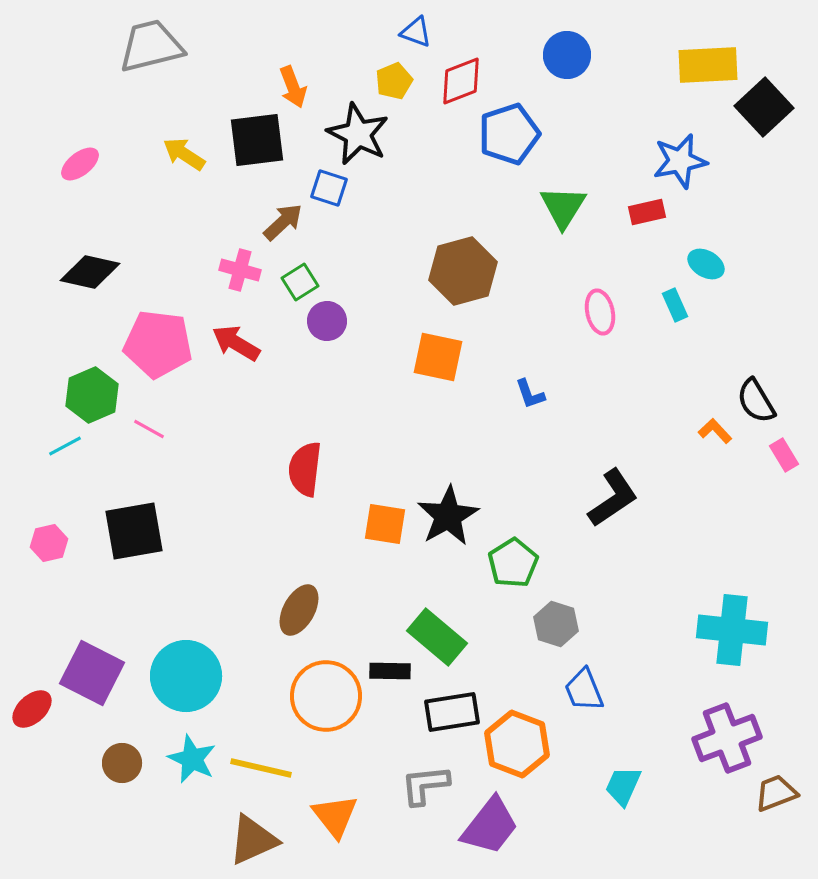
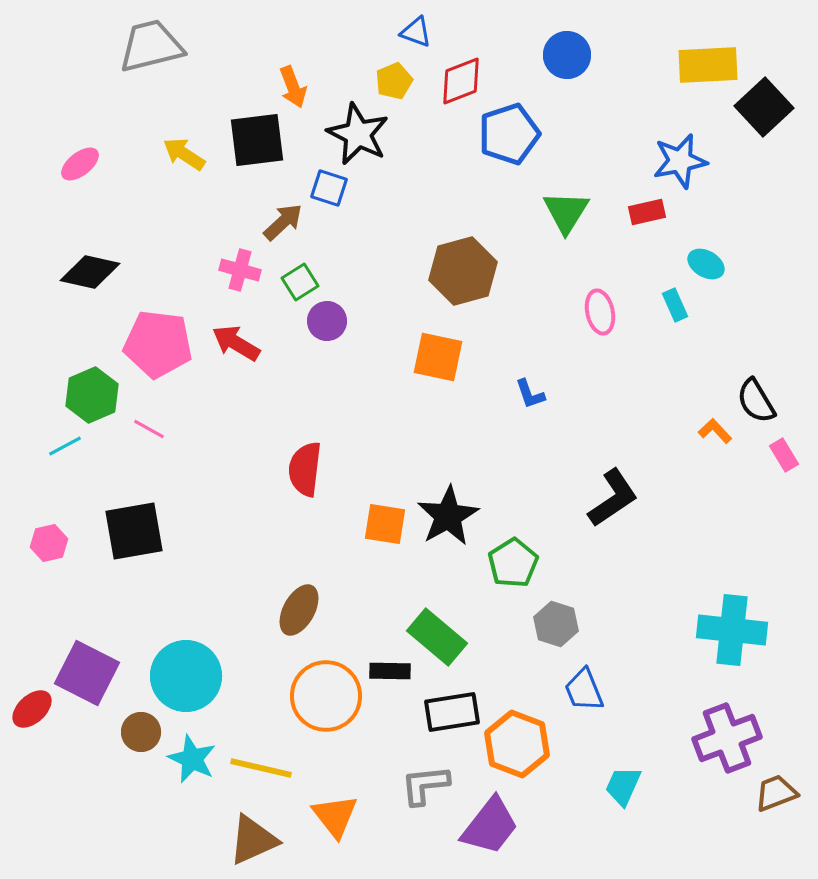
green triangle at (563, 207): moved 3 px right, 5 px down
purple square at (92, 673): moved 5 px left
brown circle at (122, 763): moved 19 px right, 31 px up
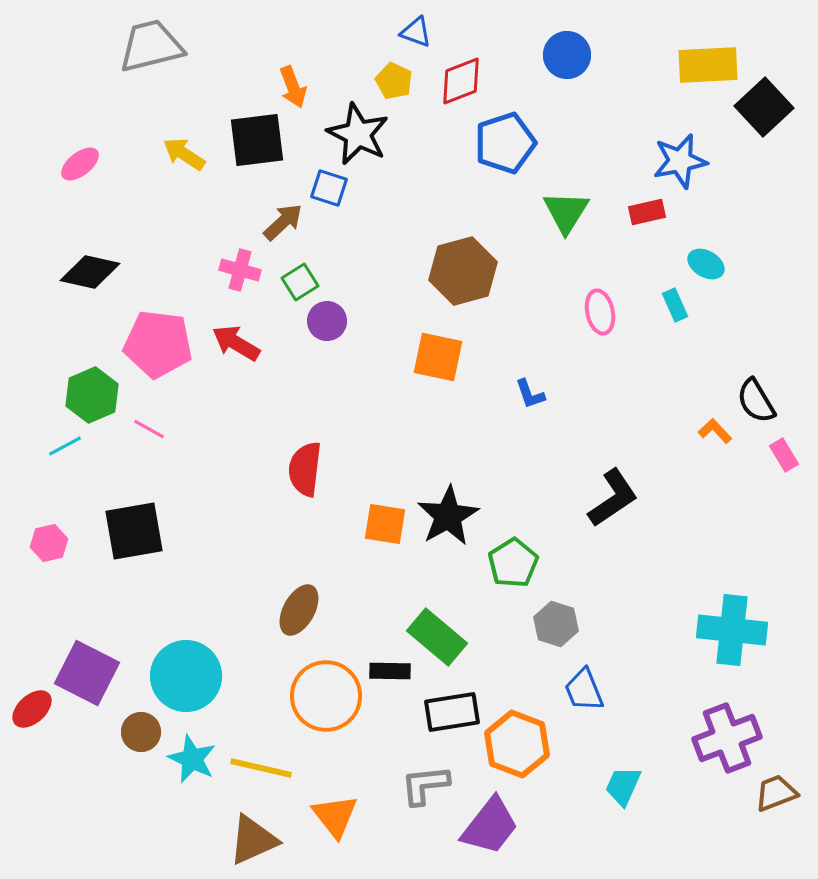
yellow pentagon at (394, 81): rotated 24 degrees counterclockwise
blue pentagon at (509, 134): moved 4 px left, 9 px down
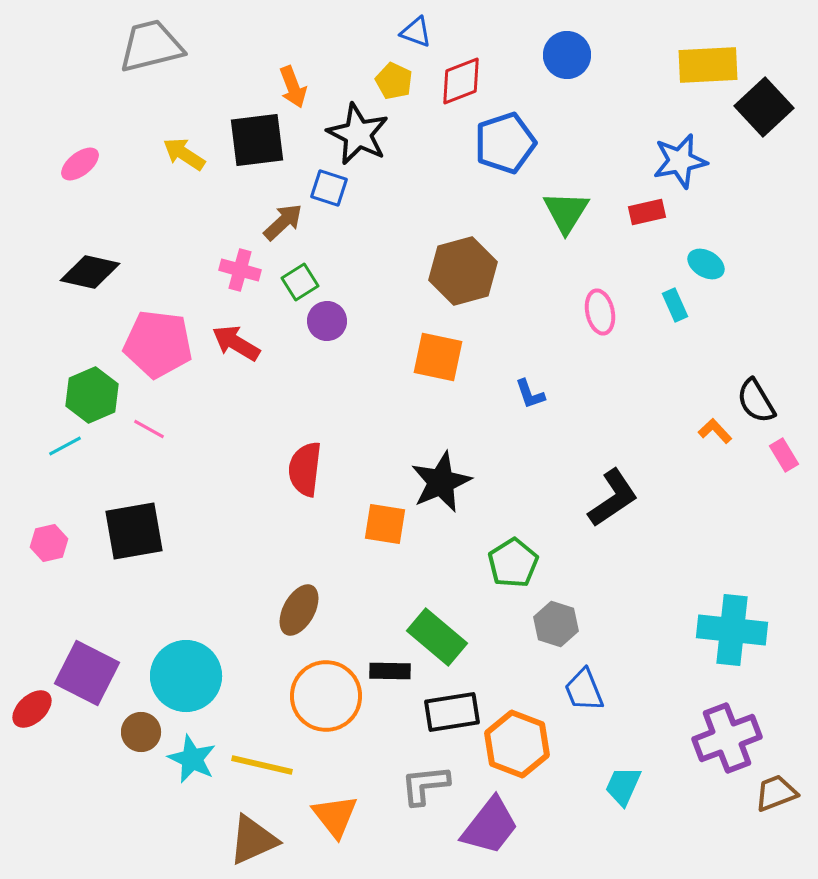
black star at (448, 516): moved 7 px left, 34 px up; rotated 6 degrees clockwise
yellow line at (261, 768): moved 1 px right, 3 px up
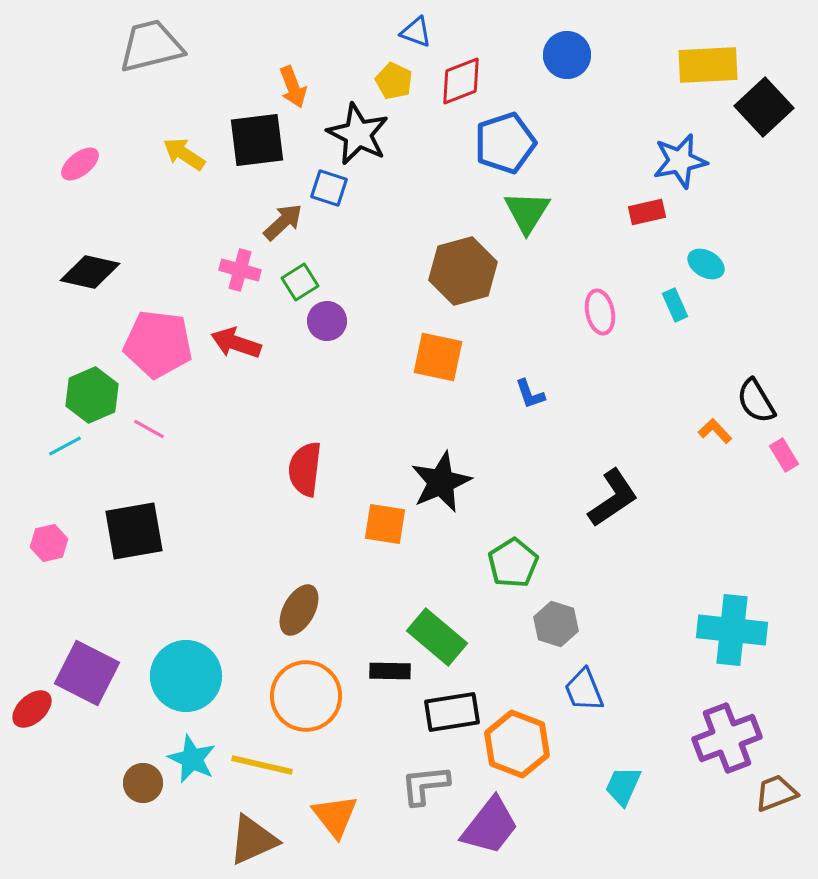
green triangle at (566, 212): moved 39 px left
red arrow at (236, 343): rotated 12 degrees counterclockwise
orange circle at (326, 696): moved 20 px left
brown circle at (141, 732): moved 2 px right, 51 px down
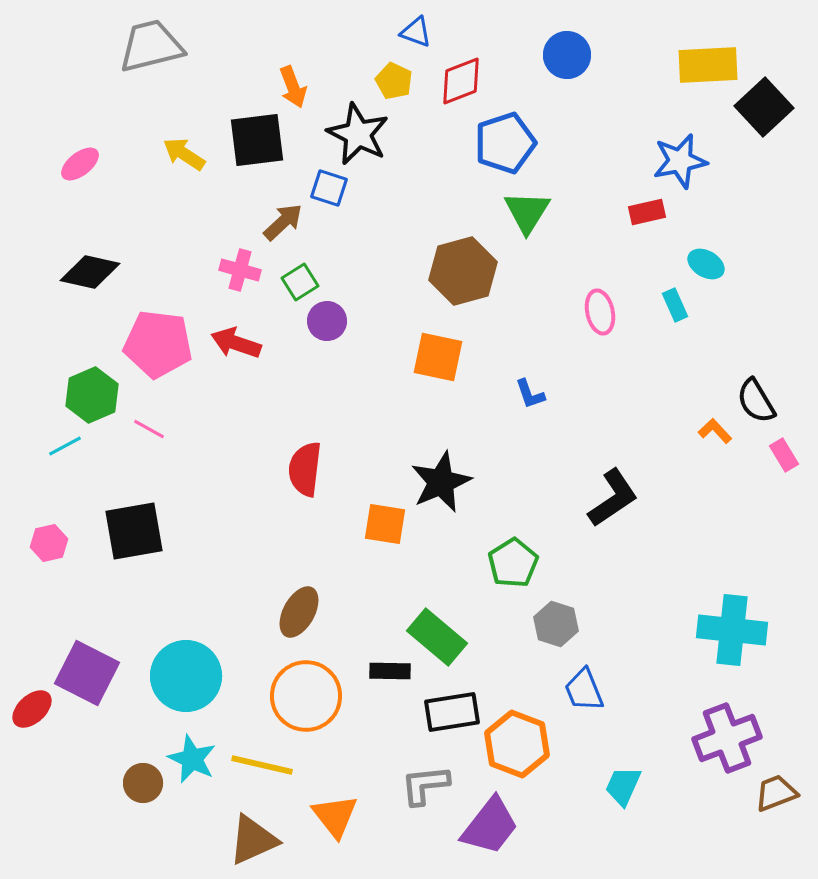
brown ellipse at (299, 610): moved 2 px down
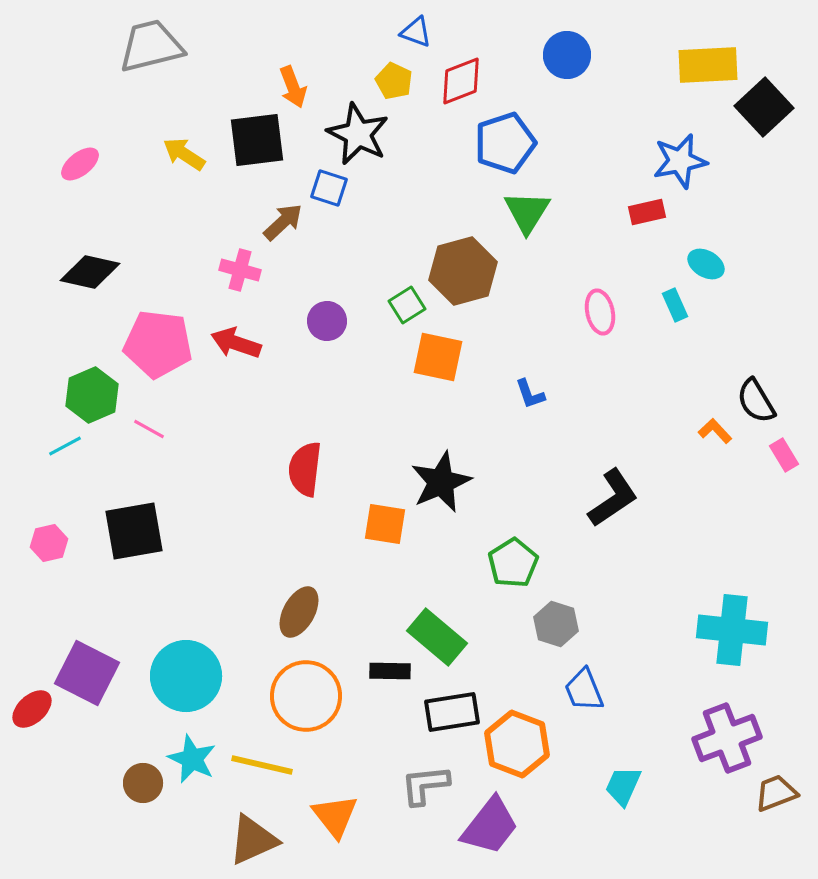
green square at (300, 282): moved 107 px right, 23 px down
